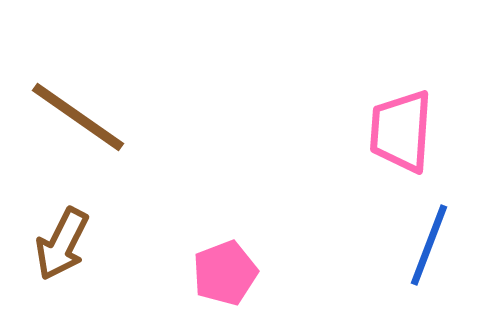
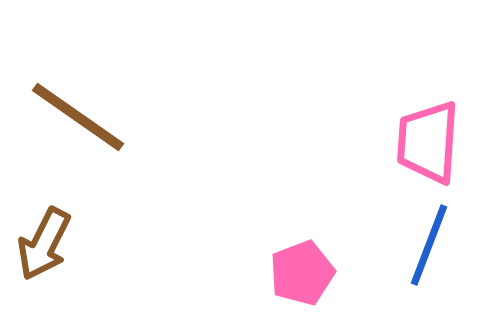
pink trapezoid: moved 27 px right, 11 px down
brown arrow: moved 18 px left
pink pentagon: moved 77 px right
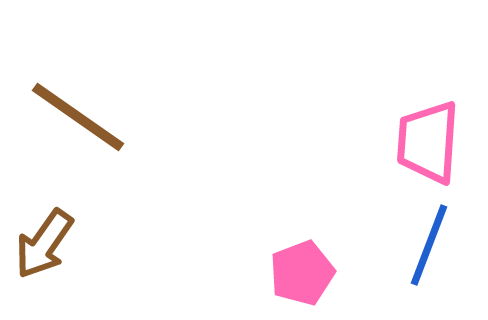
brown arrow: rotated 8 degrees clockwise
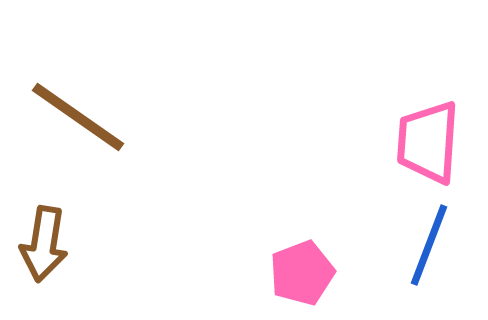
brown arrow: rotated 26 degrees counterclockwise
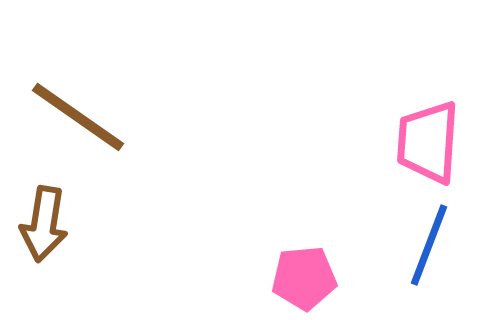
brown arrow: moved 20 px up
pink pentagon: moved 2 px right, 5 px down; rotated 16 degrees clockwise
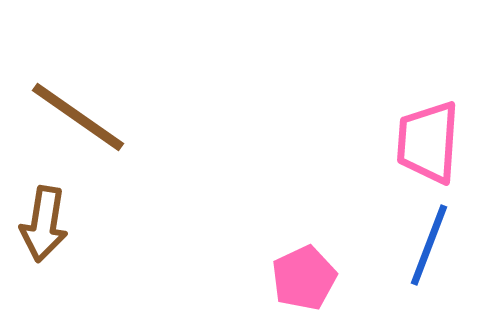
pink pentagon: rotated 20 degrees counterclockwise
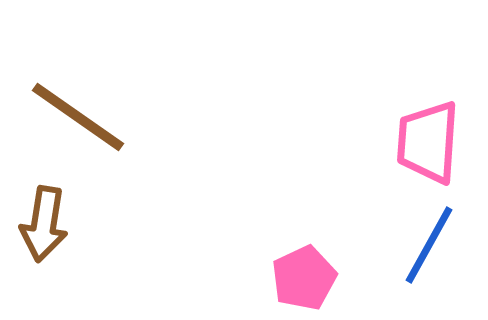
blue line: rotated 8 degrees clockwise
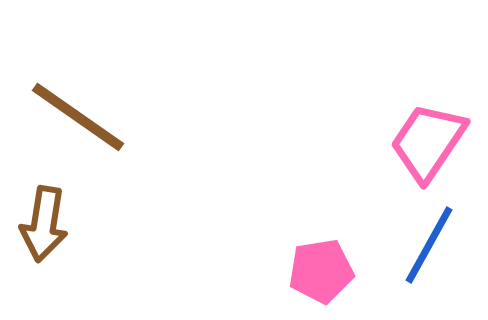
pink trapezoid: rotated 30 degrees clockwise
pink pentagon: moved 17 px right, 7 px up; rotated 16 degrees clockwise
